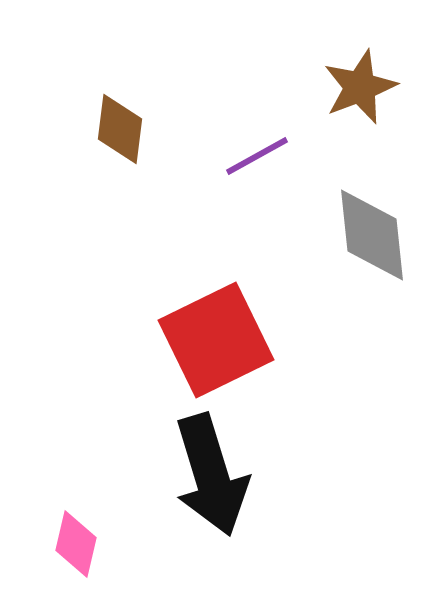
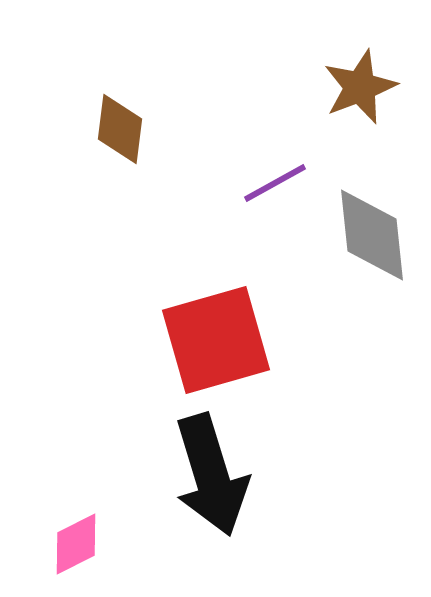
purple line: moved 18 px right, 27 px down
red square: rotated 10 degrees clockwise
pink diamond: rotated 50 degrees clockwise
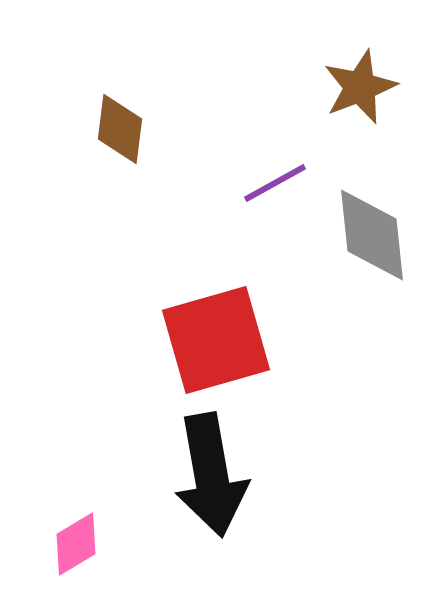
black arrow: rotated 7 degrees clockwise
pink diamond: rotated 4 degrees counterclockwise
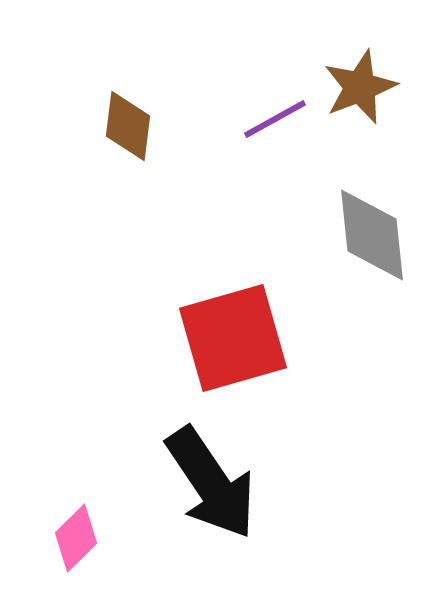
brown diamond: moved 8 px right, 3 px up
purple line: moved 64 px up
red square: moved 17 px right, 2 px up
black arrow: moved 8 px down; rotated 24 degrees counterclockwise
pink diamond: moved 6 px up; rotated 14 degrees counterclockwise
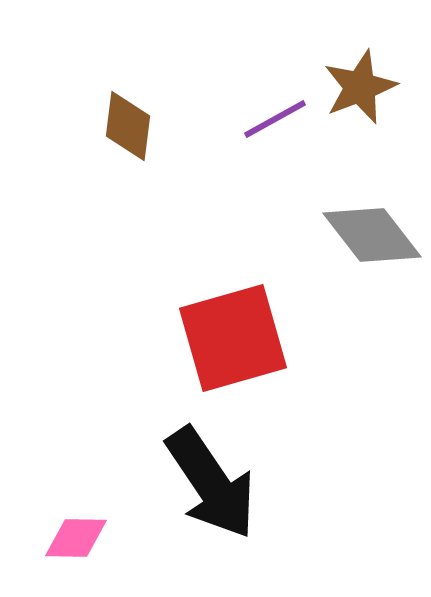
gray diamond: rotated 32 degrees counterclockwise
pink diamond: rotated 46 degrees clockwise
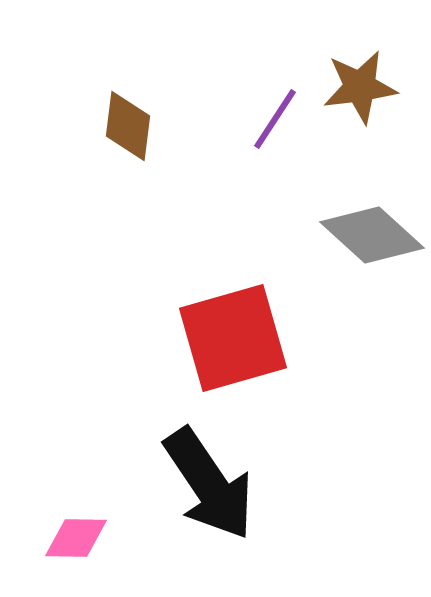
brown star: rotated 14 degrees clockwise
purple line: rotated 28 degrees counterclockwise
gray diamond: rotated 10 degrees counterclockwise
black arrow: moved 2 px left, 1 px down
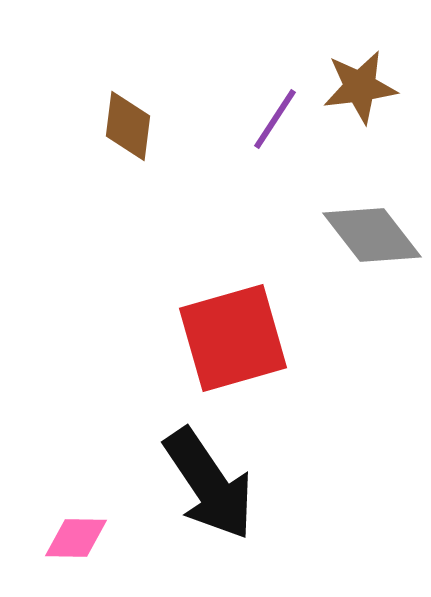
gray diamond: rotated 10 degrees clockwise
